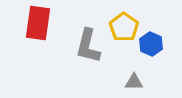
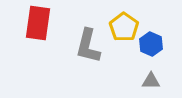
gray triangle: moved 17 px right, 1 px up
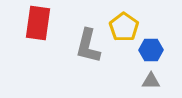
blue hexagon: moved 6 px down; rotated 25 degrees counterclockwise
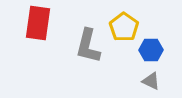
gray triangle: rotated 24 degrees clockwise
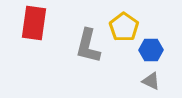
red rectangle: moved 4 px left
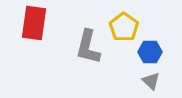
gray L-shape: moved 1 px down
blue hexagon: moved 1 px left, 2 px down
gray triangle: rotated 18 degrees clockwise
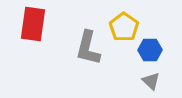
red rectangle: moved 1 px left, 1 px down
gray L-shape: moved 1 px down
blue hexagon: moved 2 px up
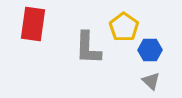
gray L-shape: rotated 12 degrees counterclockwise
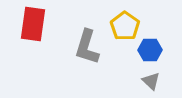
yellow pentagon: moved 1 px right, 1 px up
gray L-shape: moved 1 px left, 1 px up; rotated 15 degrees clockwise
